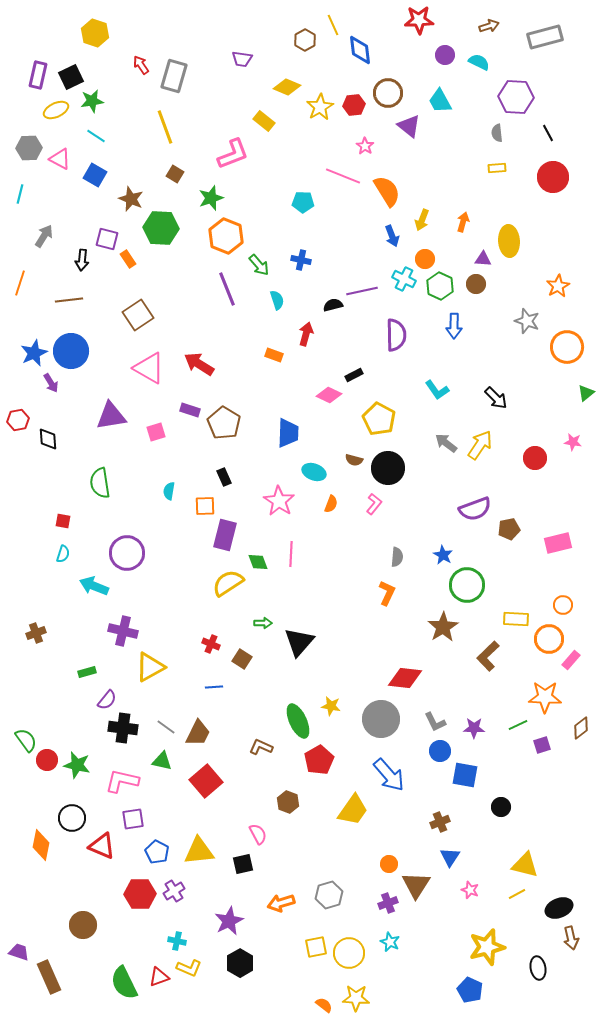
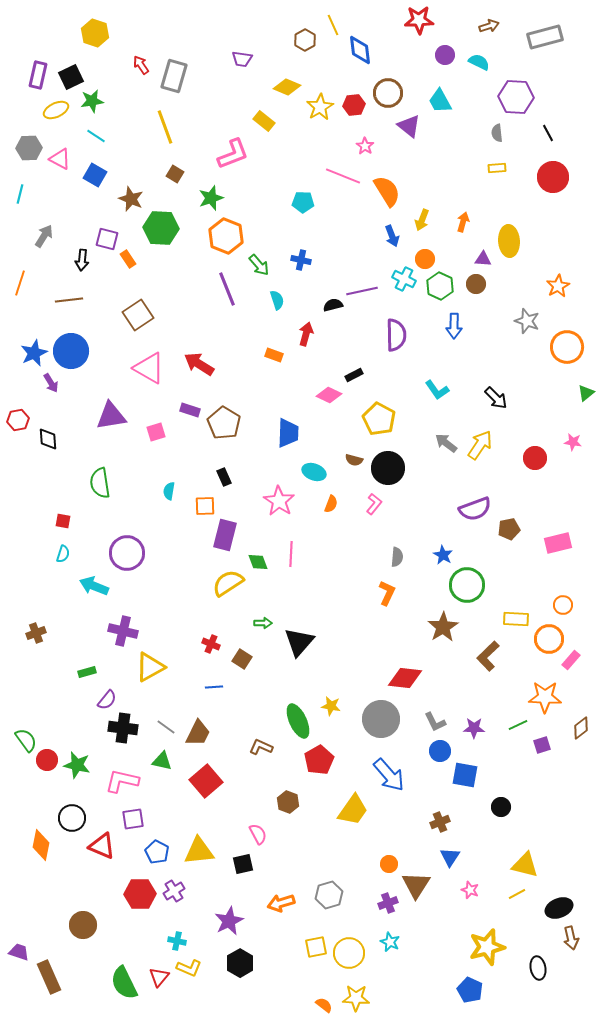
red triangle at (159, 977): rotated 30 degrees counterclockwise
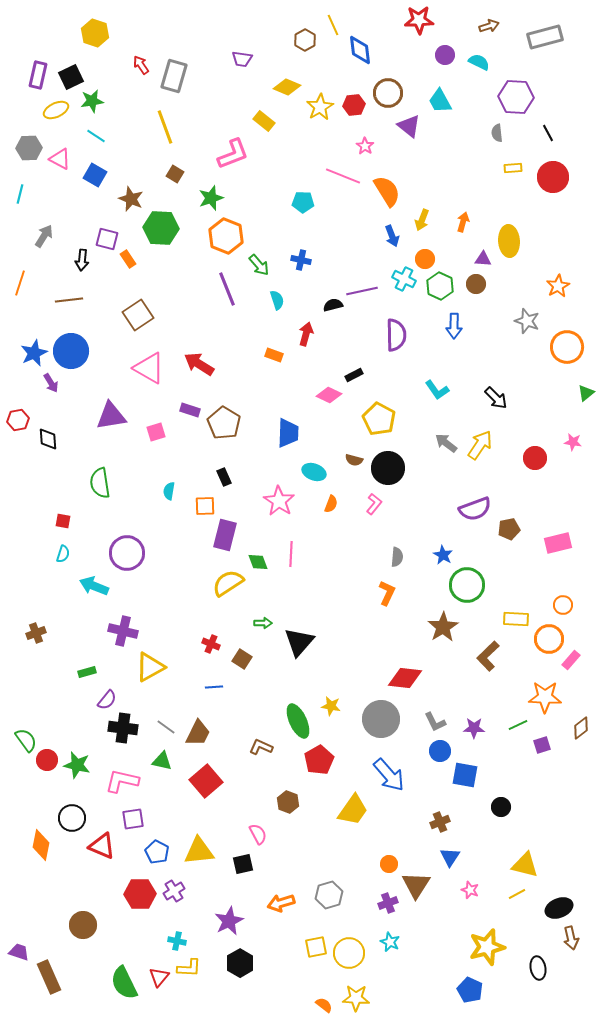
yellow rectangle at (497, 168): moved 16 px right
yellow L-shape at (189, 968): rotated 20 degrees counterclockwise
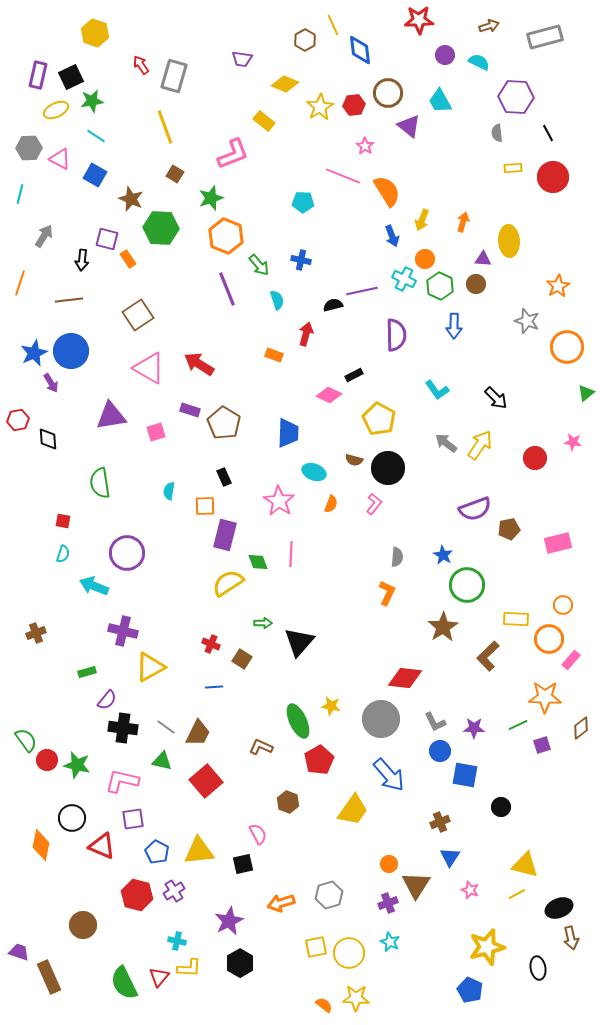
yellow diamond at (287, 87): moved 2 px left, 3 px up
red hexagon at (140, 894): moved 3 px left, 1 px down; rotated 16 degrees clockwise
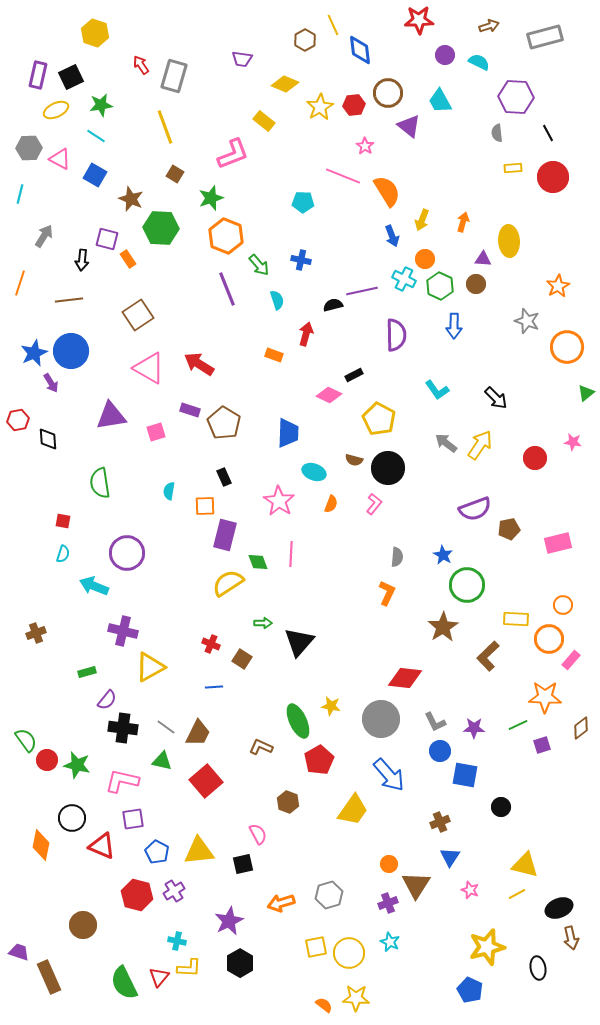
green star at (92, 101): moved 9 px right, 4 px down
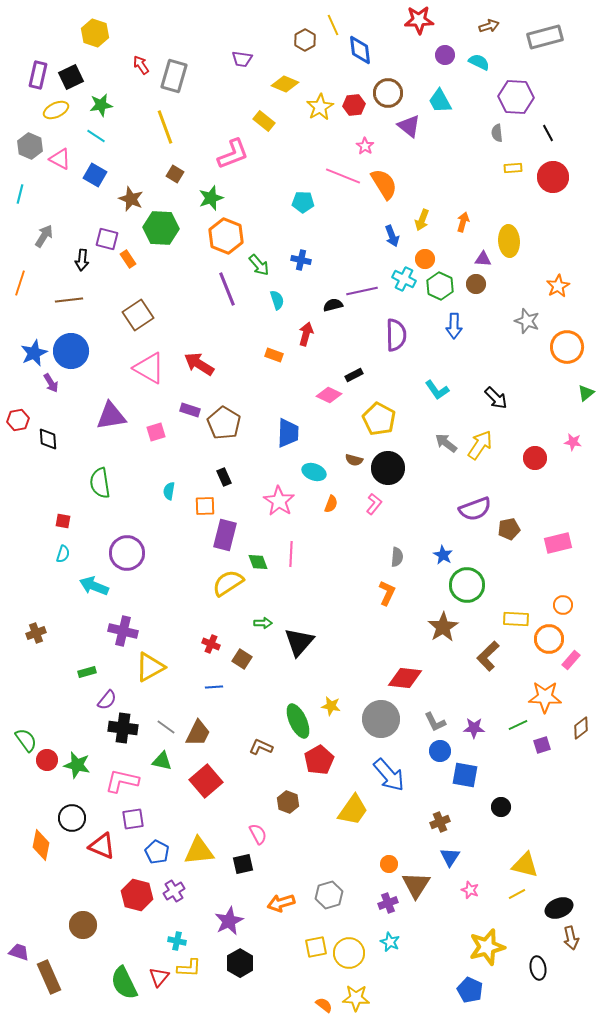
gray hexagon at (29, 148): moved 1 px right, 2 px up; rotated 25 degrees clockwise
orange semicircle at (387, 191): moved 3 px left, 7 px up
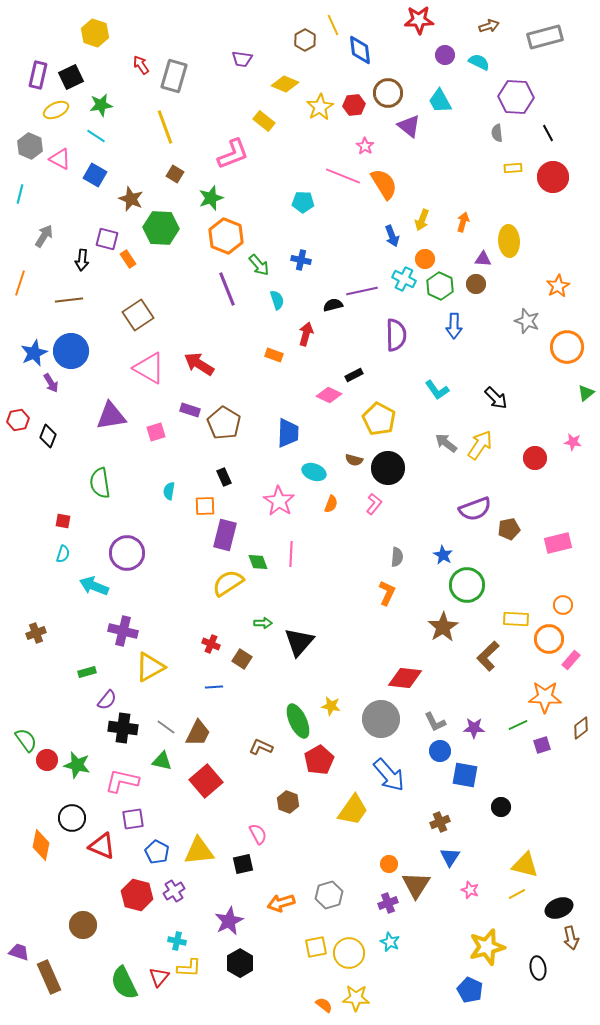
black diamond at (48, 439): moved 3 px up; rotated 25 degrees clockwise
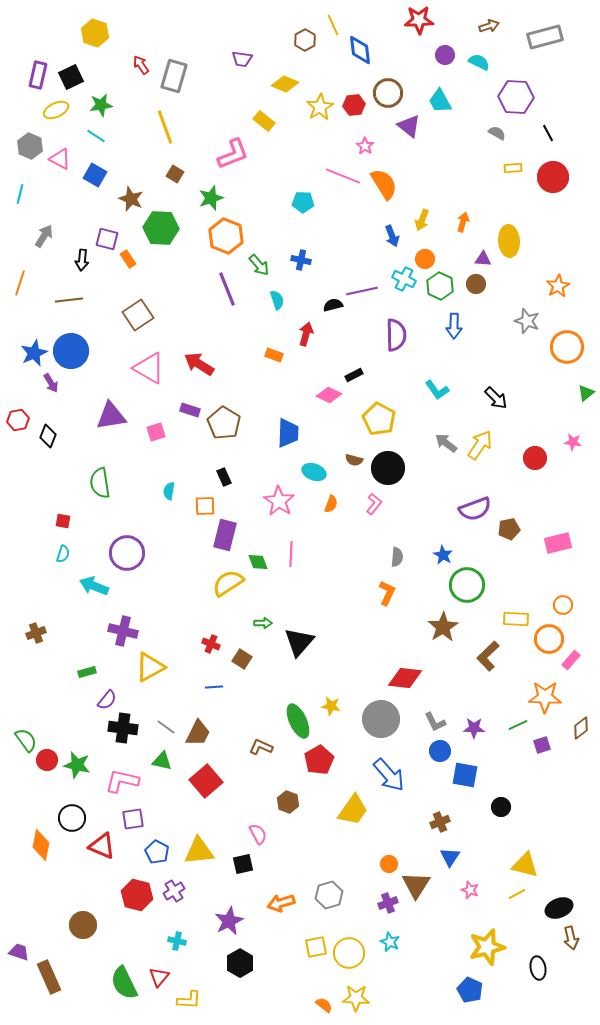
gray semicircle at (497, 133): rotated 126 degrees clockwise
yellow L-shape at (189, 968): moved 32 px down
